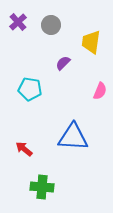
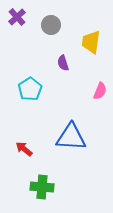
purple cross: moved 1 px left, 5 px up
purple semicircle: rotated 63 degrees counterclockwise
cyan pentagon: rotated 30 degrees clockwise
blue triangle: moved 2 px left
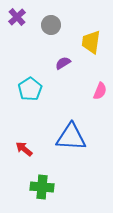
purple semicircle: rotated 77 degrees clockwise
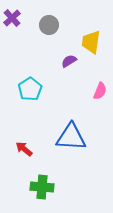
purple cross: moved 5 px left, 1 px down
gray circle: moved 2 px left
purple semicircle: moved 6 px right, 2 px up
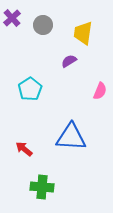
gray circle: moved 6 px left
yellow trapezoid: moved 8 px left, 9 px up
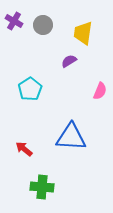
purple cross: moved 2 px right, 3 px down; rotated 18 degrees counterclockwise
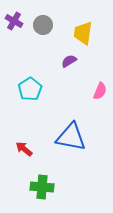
blue triangle: rotated 8 degrees clockwise
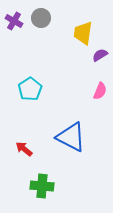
gray circle: moved 2 px left, 7 px up
purple semicircle: moved 31 px right, 6 px up
blue triangle: rotated 16 degrees clockwise
green cross: moved 1 px up
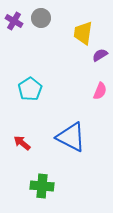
red arrow: moved 2 px left, 6 px up
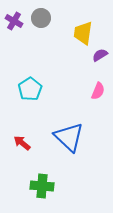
pink semicircle: moved 2 px left
blue triangle: moved 2 px left; rotated 16 degrees clockwise
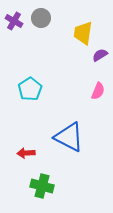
blue triangle: rotated 16 degrees counterclockwise
red arrow: moved 4 px right, 10 px down; rotated 42 degrees counterclockwise
green cross: rotated 10 degrees clockwise
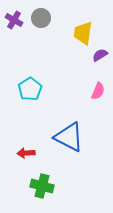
purple cross: moved 1 px up
